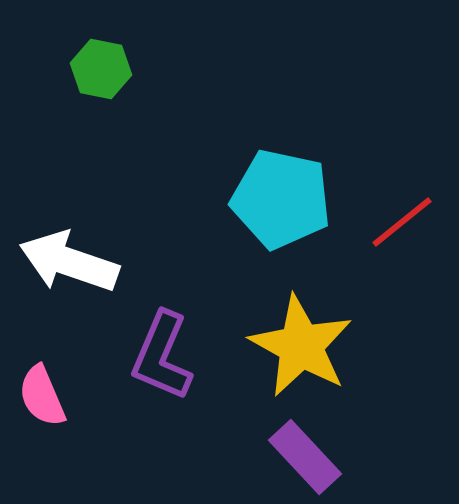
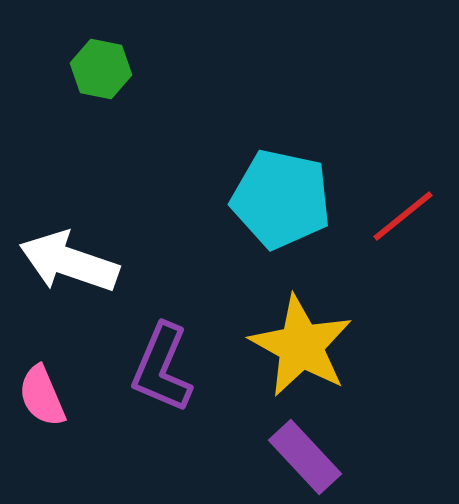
red line: moved 1 px right, 6 px up
purple L-shape: moved 12 px down
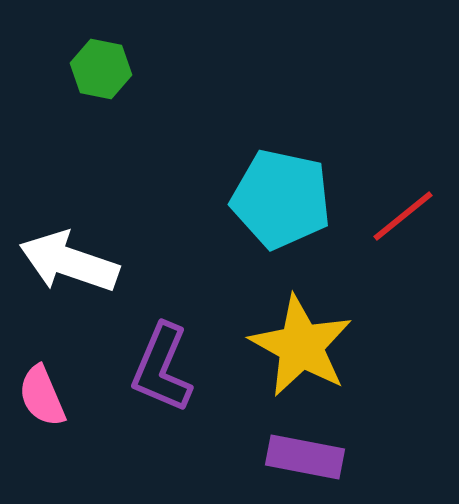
purple rectangle: rotated 36 degrees counterclockwise
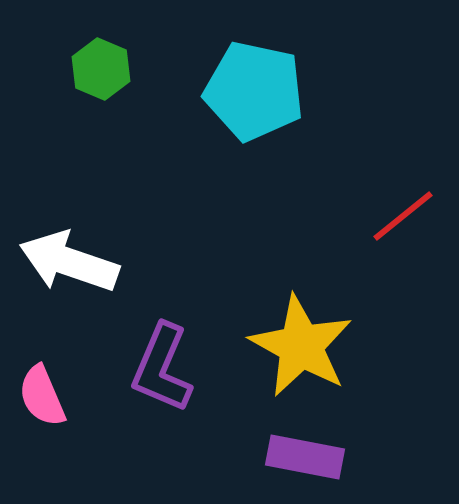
green hexagon: rotated 12 degrees clockwise
cyan pentagon: moved 27 px left, 108 px up
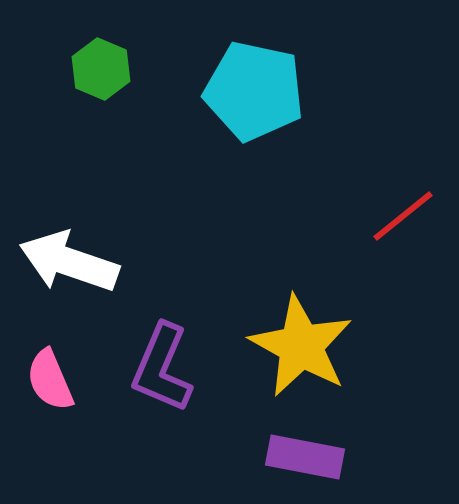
pink semicircle: moved 8 px right, 16 px up
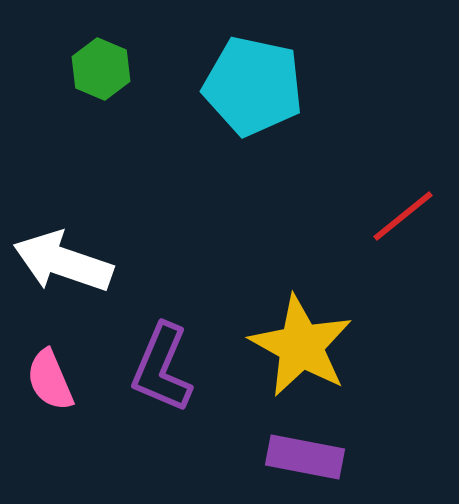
cyan pentagon: moved 1 px left, 5 px up
white arrow: moved 6 px left
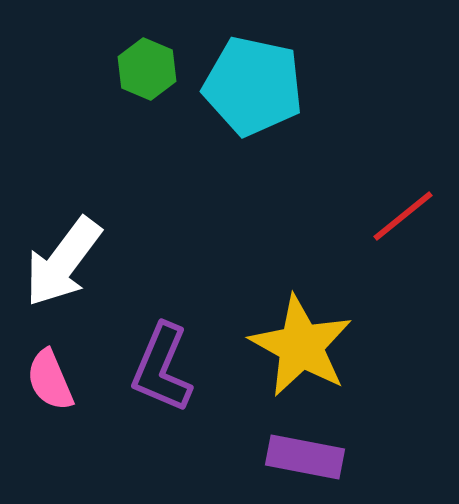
green hexagon: moved 46 px right
white arrow: rotated 72 degrees counterclockwise
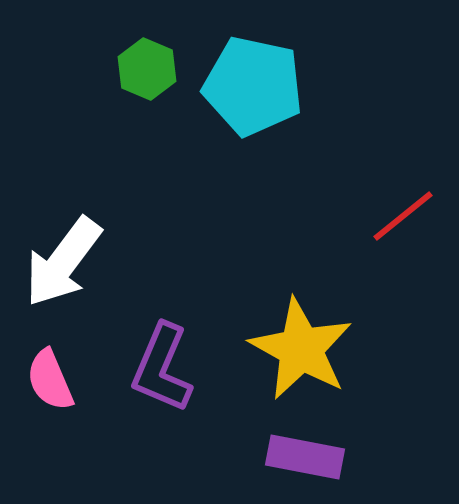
yellow star: moved 3 px down
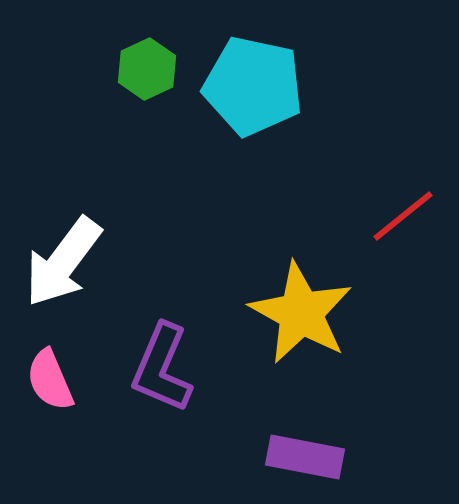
green hexagon: rotated 12 degrees clockwise
yellow star: moved 36 px up
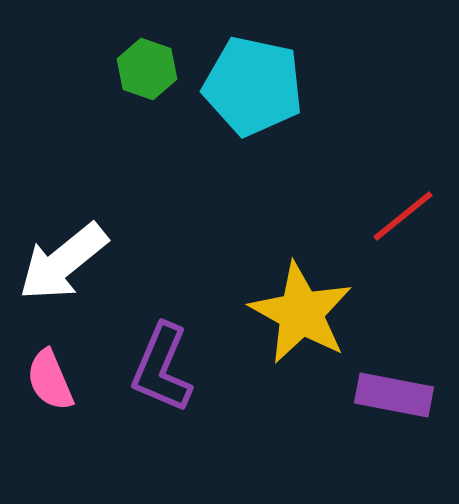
green hexagon: rotated 16 degrees counterclockwise
white arrow: rotated 14 degrees clockwise
purple rectangle: moved 89 px right, 62 px up
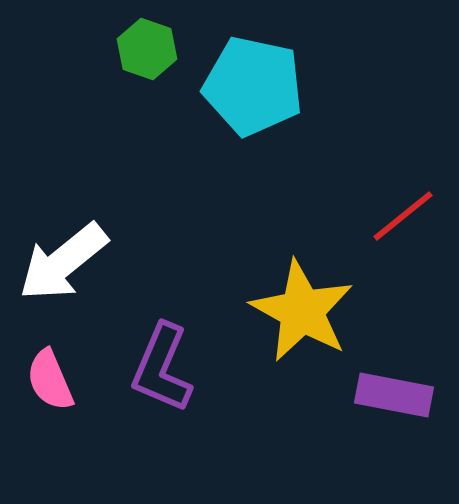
green hexagon: moved 20 px up
yellow star: moved 1 px right, 2 px up
